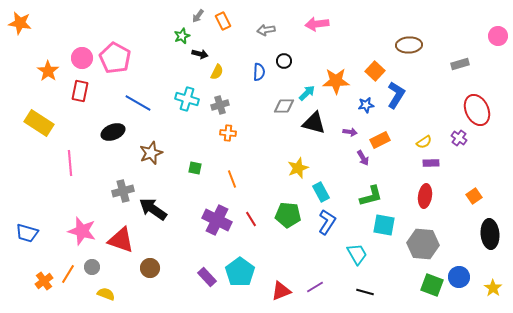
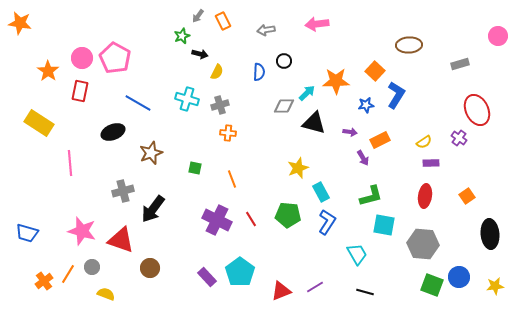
orange square at (474, 196): moved 7 px left
black arrow at (153, 209): rotated 88 degrees counterclockwise
yellow star at (493, 288): moved 2 px right, 2 px up; rotated 30 degrees clockwise
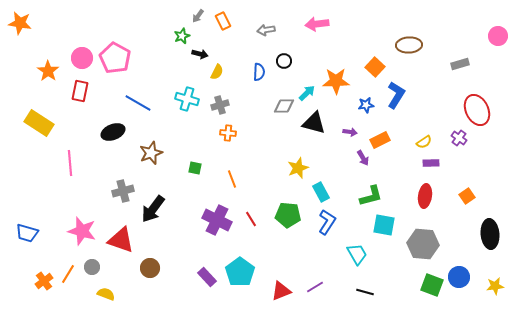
orange square at (375, 71): moved 4 px up
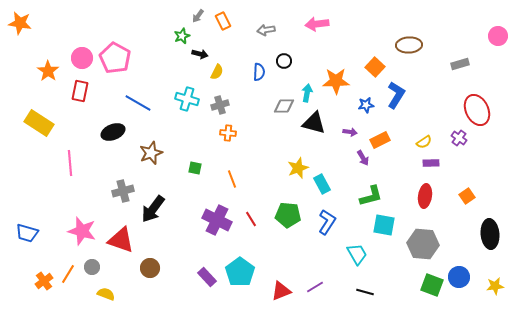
cyan arrow at (307, 93): rotated 36 degrees counterclockwise
cyan rectangle at (321, 192): moved 1 px right, 8 px up
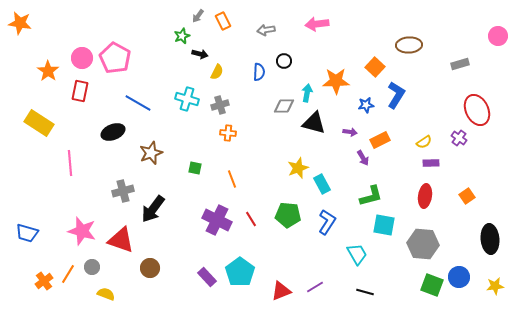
black ellipse at (490, 234): moved 5 px down
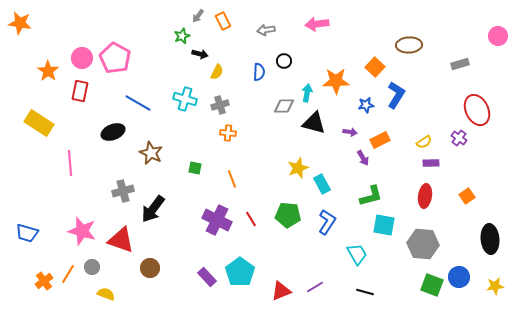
cyan cross at (187, 99): moved 2 px left
brown star at (151, 153): rotated 25 degrees counterclockwise
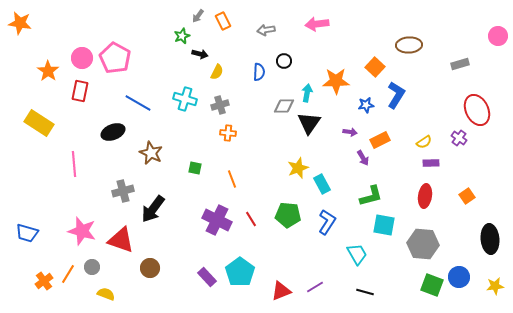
black triangle at (314, 123): moved 5 px left; rotated 50 degrees clockwise
pink line at (70, 163): moved 4 px right, 1 px down
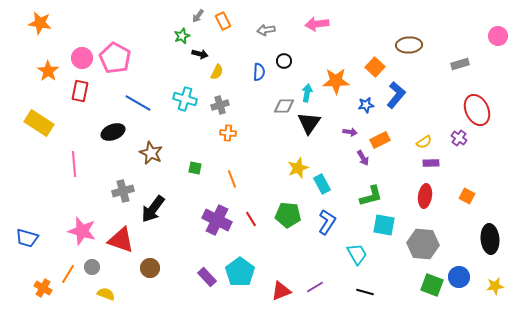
orange star at (20, 23): moved 20 px right
blue L-shape at (396, 95): rotated 8 degrees clockwise
orange square at (467, 196): rotated 28 degrees counterclockwise
blue trapezoid at (27, 233): moved 5 px down
orange cross at (44, 281): moved 1 px left, 7 px down; rotated 24 degrees counterclockwise
